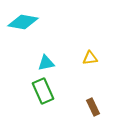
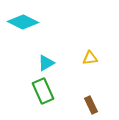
cyan diamond: rotated 16 degrees clockwise
cyan triangle: rotated 18 degrees counterclockwise
brown rectangle: moved 2 px left, 2 px up
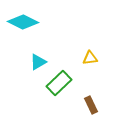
cyan triangle: moved 8 px left, 1 px up
green rectangle: moved 16 px right, 8 px up; rotated 70 degrees clockwise
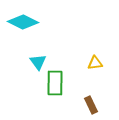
yellow triangle: moved 5 px right, 5 px down
cyan triangle: rotated 36 degrees counterclockwise
green rectangle: moved 4 px left; rotated 45 degrees counterclockwise
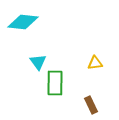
cyan diamond: rotated 20 degrees counterclockwise
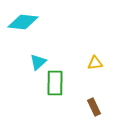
cyan triangle: rotated 24 degrees clockwise
brown rectangle: moved 3 px right, 2 px down
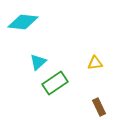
green rectangle: rotated 55 degrees clockwise
brown rectangle: moved 5 px right
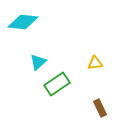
green rectangle: moved 2 px right, 1 px down
brown rectangle: moved 1 px right, 1 px down
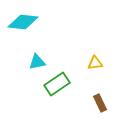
cyan triangle: moved 1 px left; rotated 30 degrees clockwise
brown rectangle: moved 5 px up
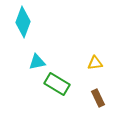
cyan diamond: rotated 76 degrees counterclockwise
green rectangle: rotated 65 degrees clockwise
brown rectangle: moved 2 px left, 5 px up
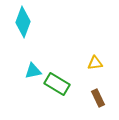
cyan triangle: moved 4 px left, 9 px down
